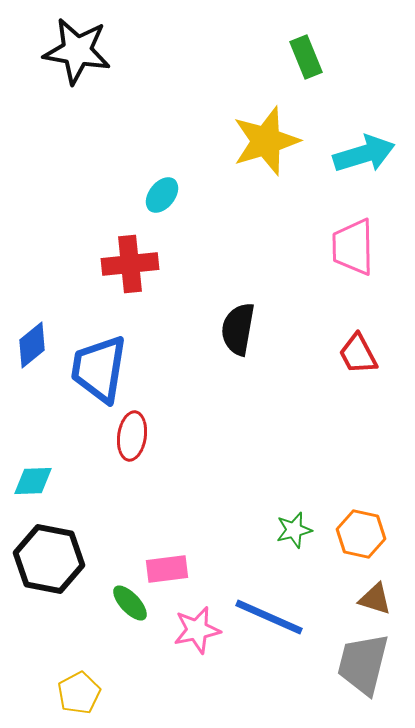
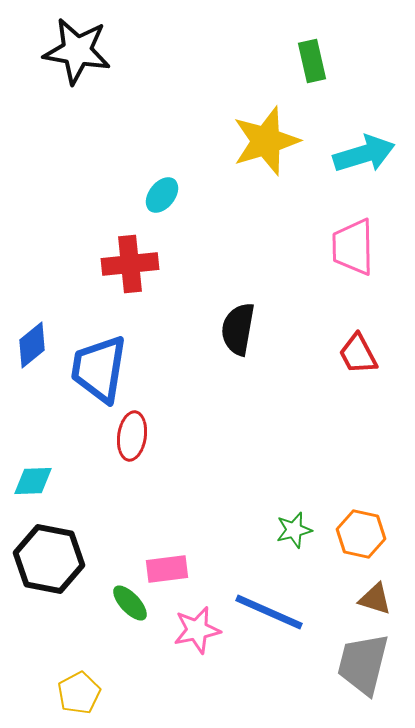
green rectangle: moved 6 px right, 4 px down; rotated 9 degrees clockwise
blue line: moved 5 px up
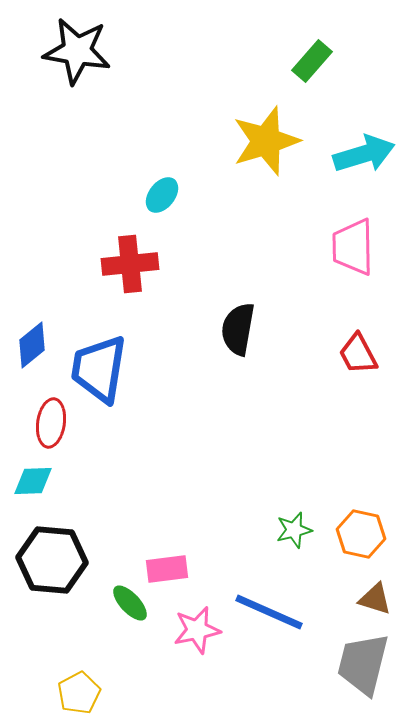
green rectangle: rotated 54 degrees clockwise
red ellipse: moved 81 px left, 13 px up
black hexagon: moved 3 px right, 1 px down; rotated 6 degrees counterclockwise
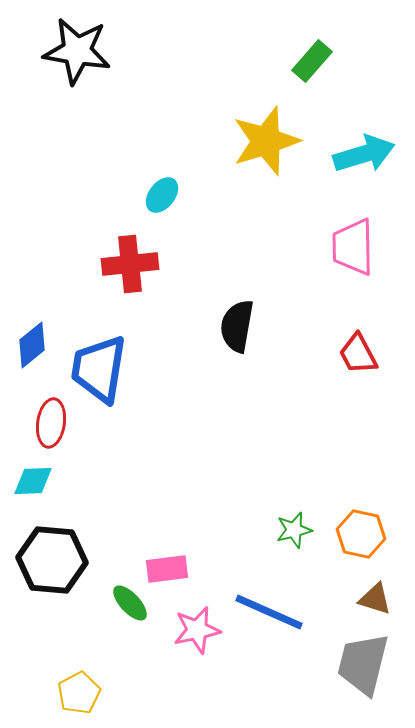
black semicircle: moved 1 px left, 3 px up
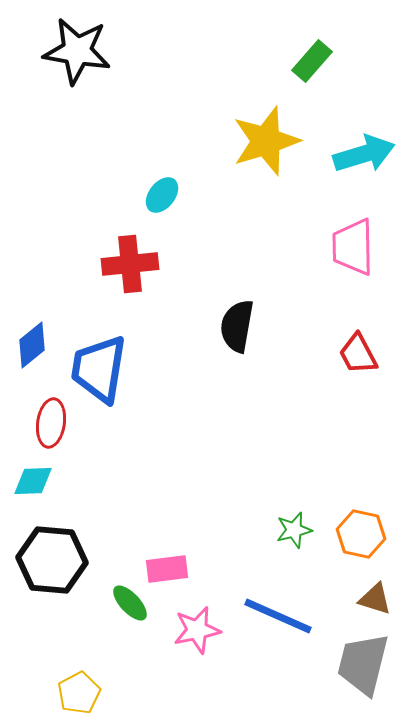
blue line: moved 9 px right, 4 px down
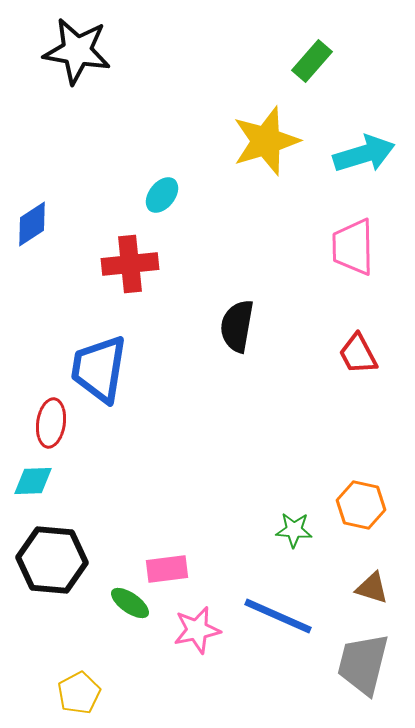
blue diamond: moved 121 px up; rotated 6 degrees clockwise
green star: rotated 18 degrees clockwise
orange hexagon: moved 29 px up
brown triangle: moved 3 px left, 11 px up
green ellipse: rotated 12 degrees counterclockwise
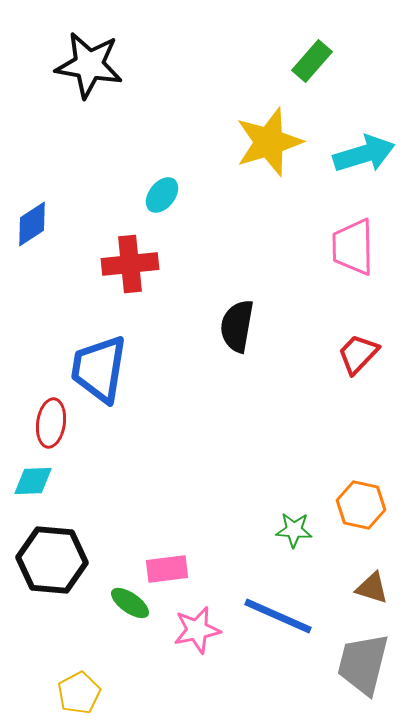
black star: moved 12 px right, 14 px down
yellow star: moved 3 px right, 1 px down
red trapezoid: rotated 72 degrees clockwise
